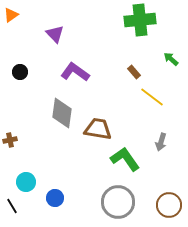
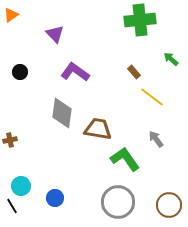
gray arrow: moved 5 px left, 3 px up; rotated 126 degrees clockwise
cyan circle: moved 5 px left, 4 px down
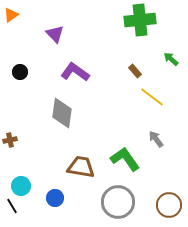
brown rectangle: moved 1 px right, 1 px up
brown trapezoid: moved 17 px left, 38 px down
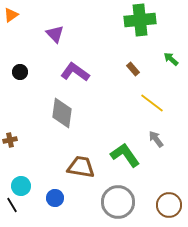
brown rectangle: moved 2 px left, 2 px up
yellow line: moved 6 px down
green L-shape: moved 4 px up
black line: moved 1 px up
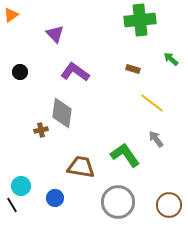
brown rectangle: rotated 32 degrees counterclockwise
brown cross: moved 31 px right, 10 px up
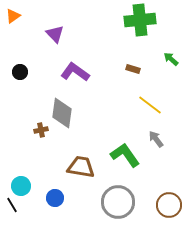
orange triangle: moved 2 px right, 1 px down
yellow line: moved 2 px left, 2 px down
